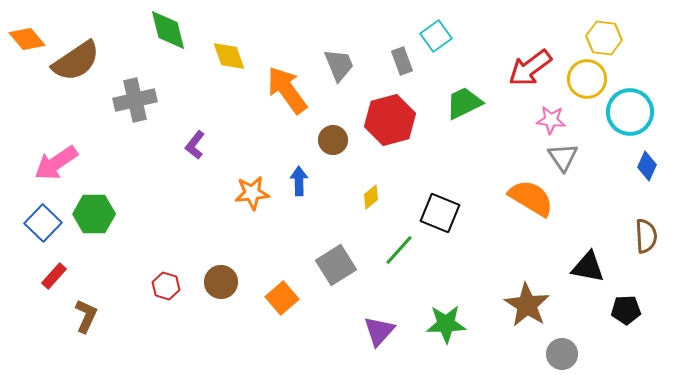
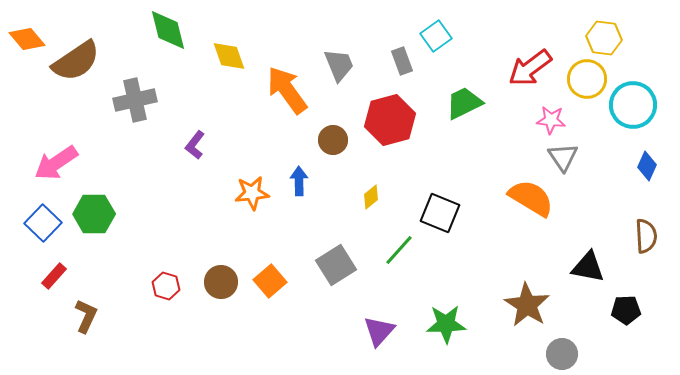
cyan circle at (630, 112): moved 3 px right, 7 px up
orange square at (282, 298): moved 12 px left, 17 px up
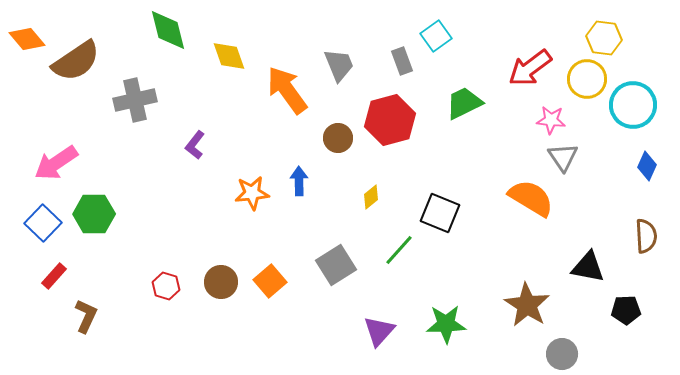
brown circle at (333, 140): moved 5 px right, 2 px up
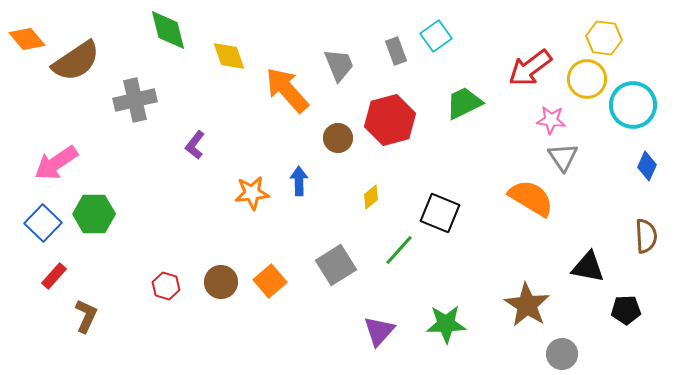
gray rectangle at (402, 61): moved 6 px left, 10 px up
orange arrow at (287, 90): rotated 6 degrees counterclockwise
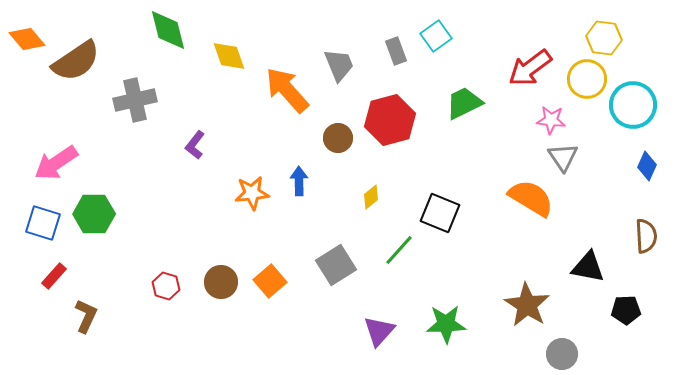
blue square at (43, 223): rotated 27 degrees counterclockwise
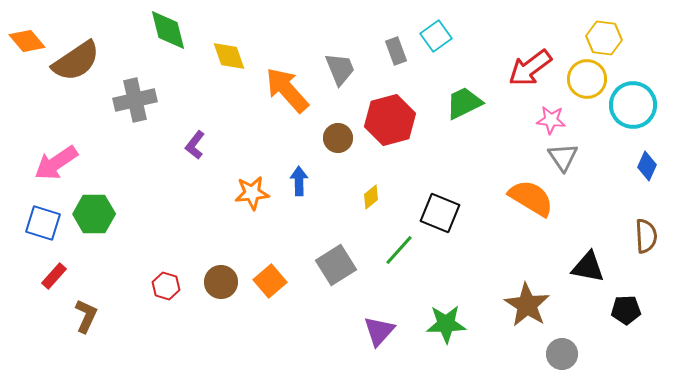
orange diamond at (27, 39): moved 2 px down
gray trapezoid at (339, 65): moved 1 px right, 4 px down
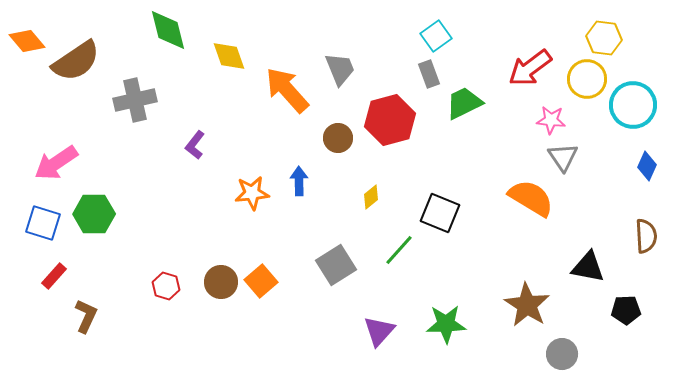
gray rectangle at (396, 51): moved 33 px right, 23 px down
orange square at (270, 281): moved 9 px left
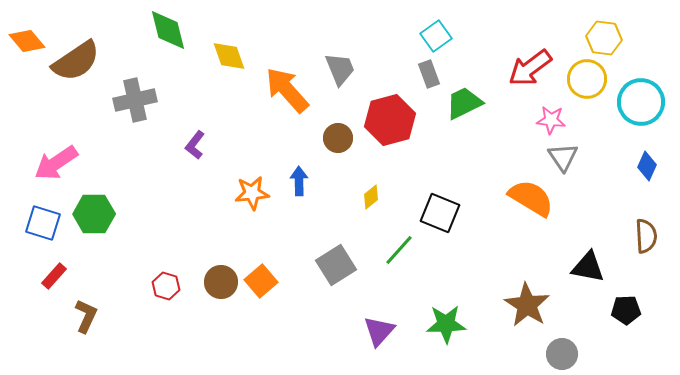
cyan circle at (633, 105): moved 8 px right, 3 px up
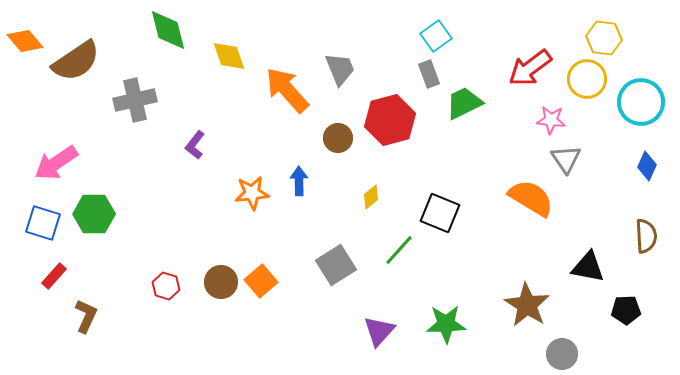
orange diamond at (27, 41): moved 2 px left
gray triangle at (563, 157): moved 3 px right, 2 px down
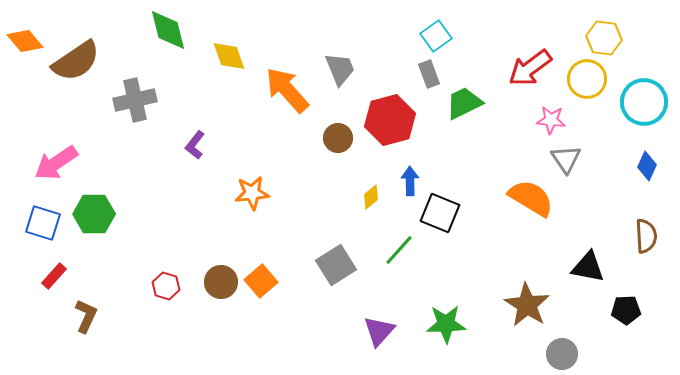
cyan circle at (641, 102): moved 3 px right
blue arrow at (299, 181): moved 111 px right
